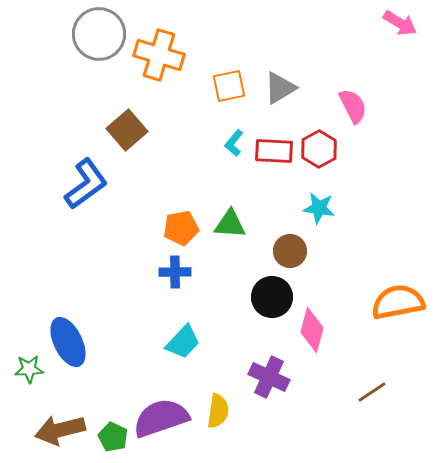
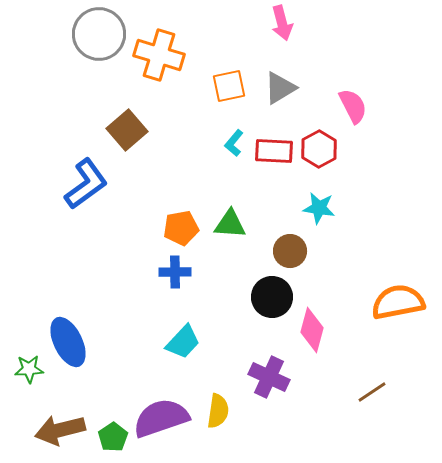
pink arrow: moved 118 px left; rotated 44 degrees clockwise
green pentagon: rotated 12 degrees clockwise
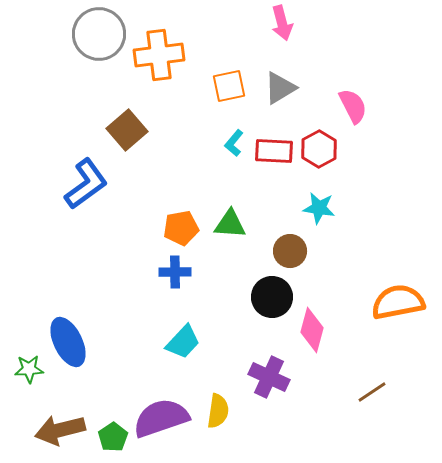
orange cross: rotated 24 degrees counterclockwise
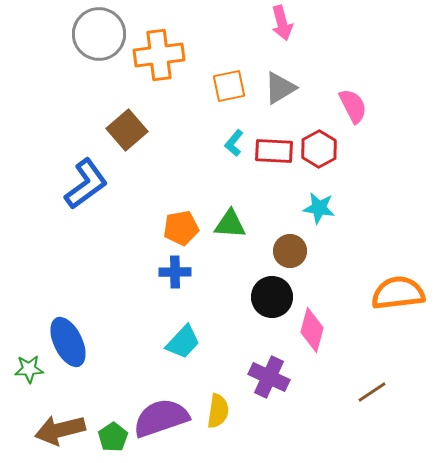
orange semicircle: moved 9 px up; rotated 4 degrees clockwise
